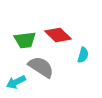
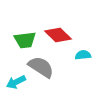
cyan semicircle: rotated 112 degrees counterclockwise
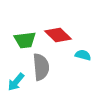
cyan semicircle: rotated 21 degrees clockwise
gray semicircle: rotated 52 degrees clockwise
cyan arrow: rotated 24 degrees counterclockwise
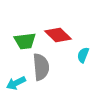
green trapezoid: moved 1 px down
cyan semicircle: rotated 84 degrees counterclockwise
cyan arrow: moved 1 px down; rotated 24 degrees clockwise
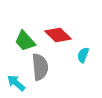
green trapezoid: rotated 55 degrees clockwise
gray semicircle: moved 1 px left
cyan arrow: rotated 66 degrees clockwise
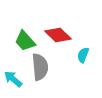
cyan arrow: moved 3 px left, 4 px up
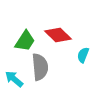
green trapezoid: rotated 105 degrees counterclockwise
cyan arrow: moved 1 px right
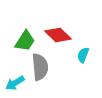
cyan arrow: moved 1 px right, 4 px down; rotated 72 degrees counterclockwise
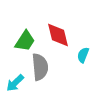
red diamond: rotated 32 degrees clockwise
cyan arrow: rotated 12 degrees counterclockwise
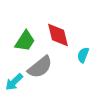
gray semicircle: rotated 56 degrees clockwise
cyan arrow: moved 1 px left, 1 px up
